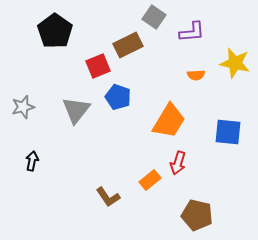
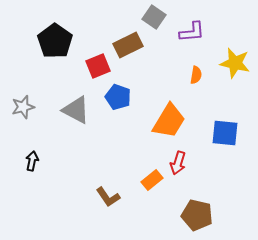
black pentagon: moved 10 px down
orange semicircle: rotated 78 degrees counterclockwise
gray triangle: rotated 40 degrees counterclockwise
blue square: moved 3 px left, 1 px down
orange rectangle: moved 2 px right
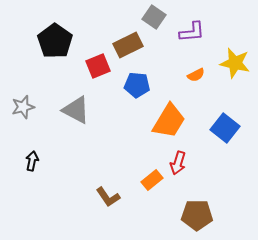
orange semicircle: rotated 54 degrees clockwise
blue pentagon: moved 19 px right, 12 px up; rotated 15 degrees counterclockwise
blue square: moved 5 px up; rotated 32 degrees clockwise
brown pentagon: rotated 12 degrees counterclockwise
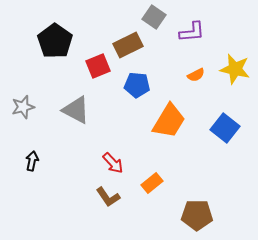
yellow star: moved 6 px down
red arrow: moved 65 px left; rotated 60 degrees counterclockwise
orange rectangle: moved 3 px down
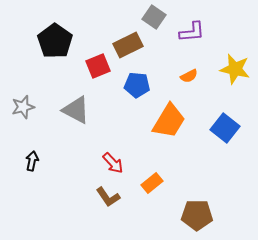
orange semicircle: moved 7 px left, 1 px down
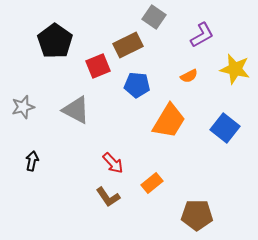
purple L-shape: moved 10 px right, 3 px down; rotated 24 degrees counterclockwise
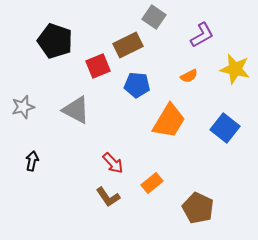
black pentagon: rotated 16 degrees counterclockwise
brown pentagon: moved 1 px right, 7 px up; rotated 24 degrees clockwise
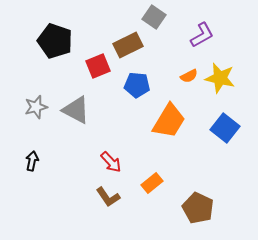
yellow star: moved 15 px left, 9 px down
gray star: moved 13 px right
red arrow: moved 2 px left, 1 px up
